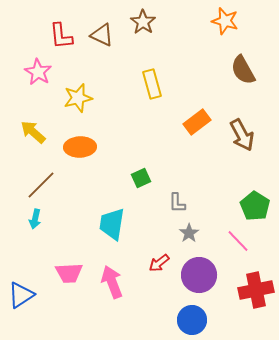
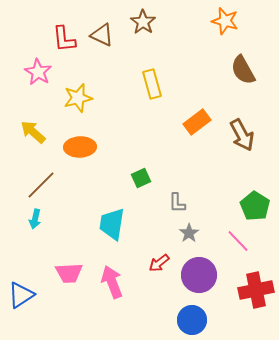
red L-shape: moved 3 px right, 3 px down
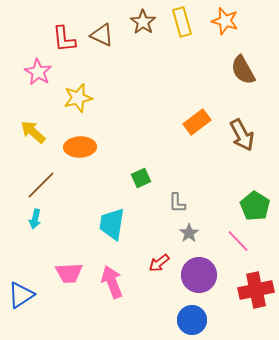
yellow rectangle: moved 30 px right, 62 px up
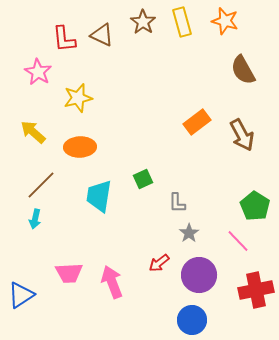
green square: moved 2 px right, 1 px down
cyan trapezoid: moved 13 px left, 28 px up
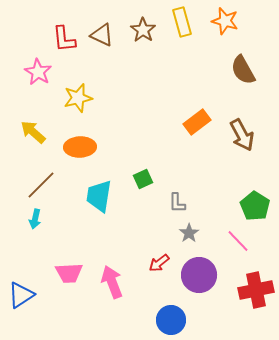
brown star: moved 8 px down
blue circle: moved 21 px left
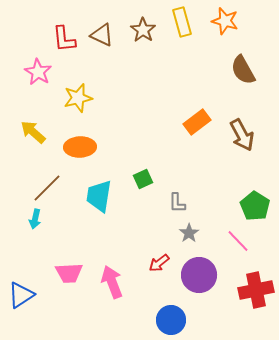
brown line: moved 6 px right, 3 px down
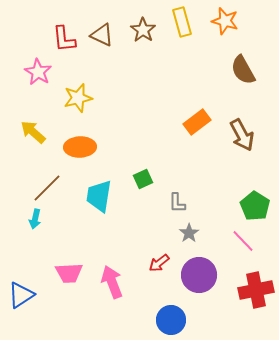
pink line: moved 5 px right
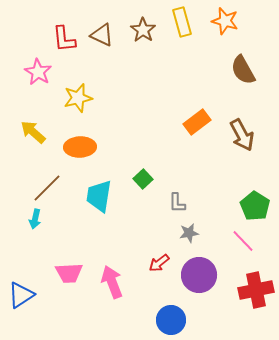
green square: rotated 18 degrees counterclockwise
gray star: rotated 24 degrees clockwise
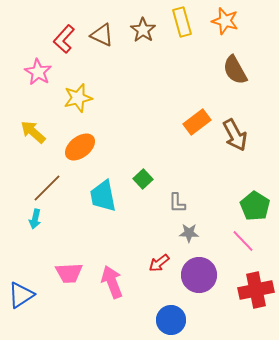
red L-shape: rotated 48 degrees clockwise
brown semicircle: moved 8 px left
brown arrow: moved 7 px left
orange ellipse: rotated 36 degrees counterclockwise
cyan trapezoid: moved 4 px right; rotated 20 degrees counterclockwise
gray star: rotated 12 degrees clockwise
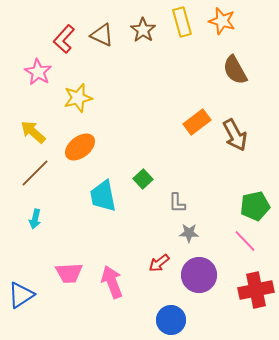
orange star: moved 3 px left
brown line: moved 12 px left, 15 px up
green pentagon: rotated 28 degrees clockwise
pink line: moved 2 px right
